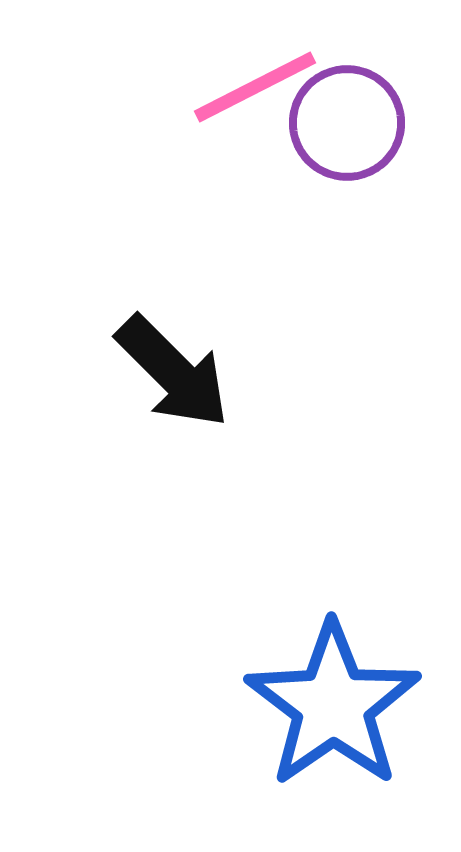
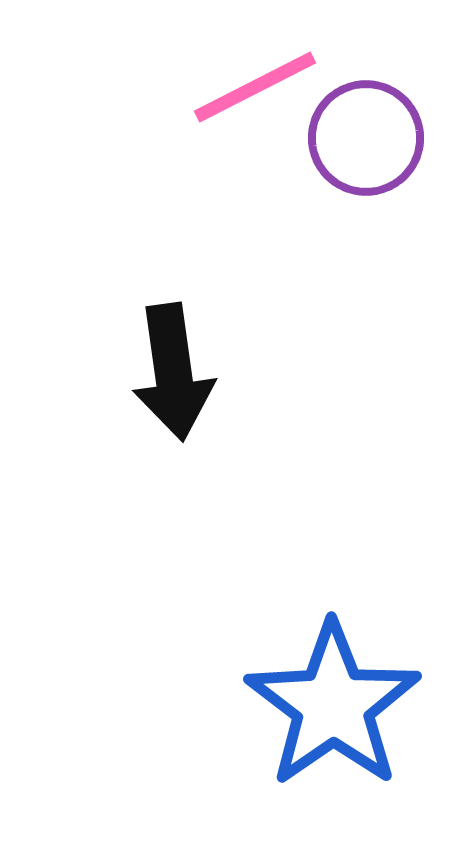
purple circle: moved 19 px right, 15 px down
black arrow: rotated 37 degrees clockwise
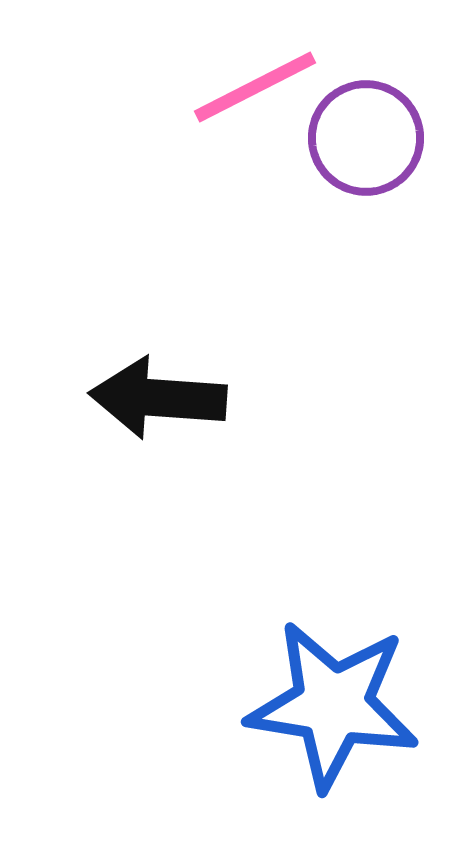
black arrow: moved 15 px left, 26 px down; rotated 102 degrees clockwise
blue star: rotated 28 degrees counterclockwise
